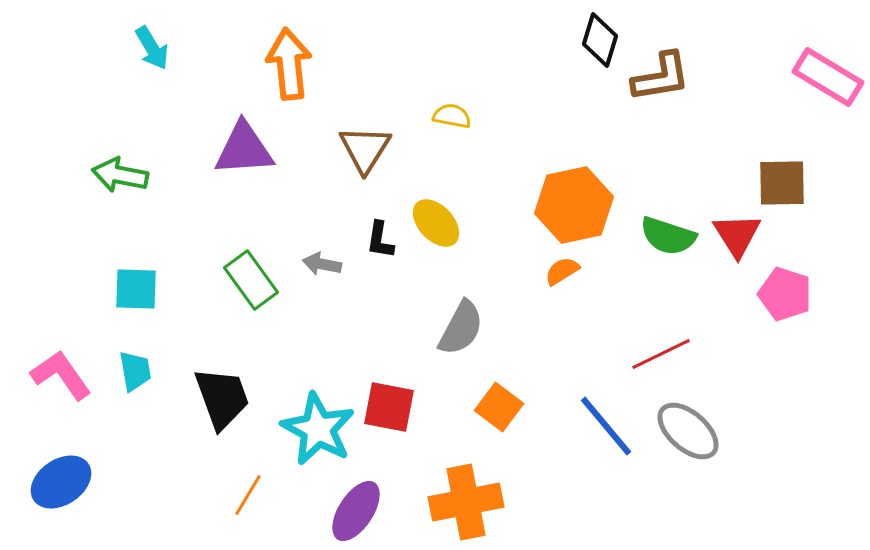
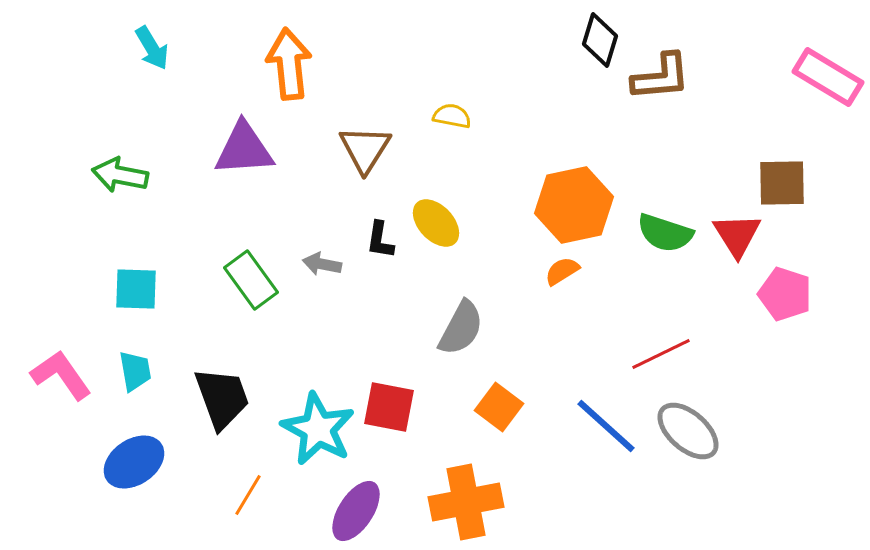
brown L-shape: rotated 4 degrees clockwise
green semicircle: moved 3 px left, 3 px up
blue line: rotated 8 degrees counterclockwise
blue ellipse: moved 73 px right, 20 px up
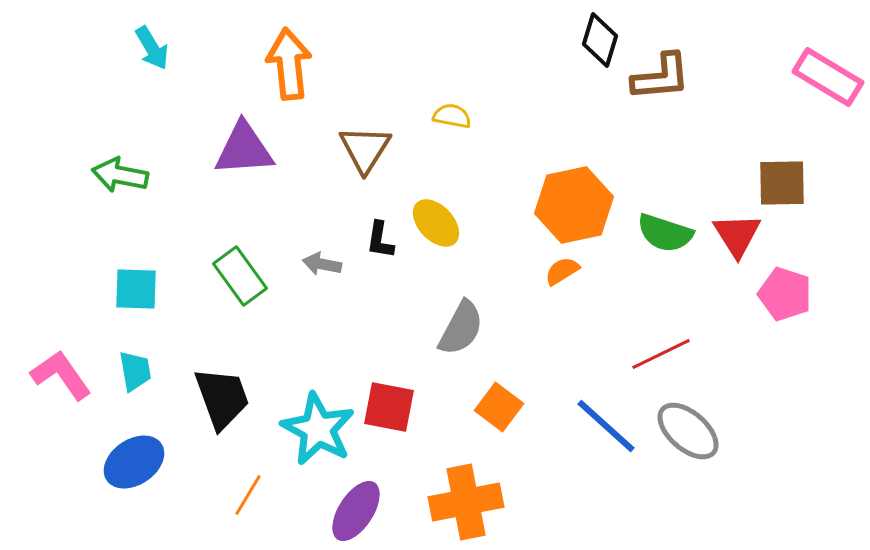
green rectangle: moved 11 px left, 4 px up
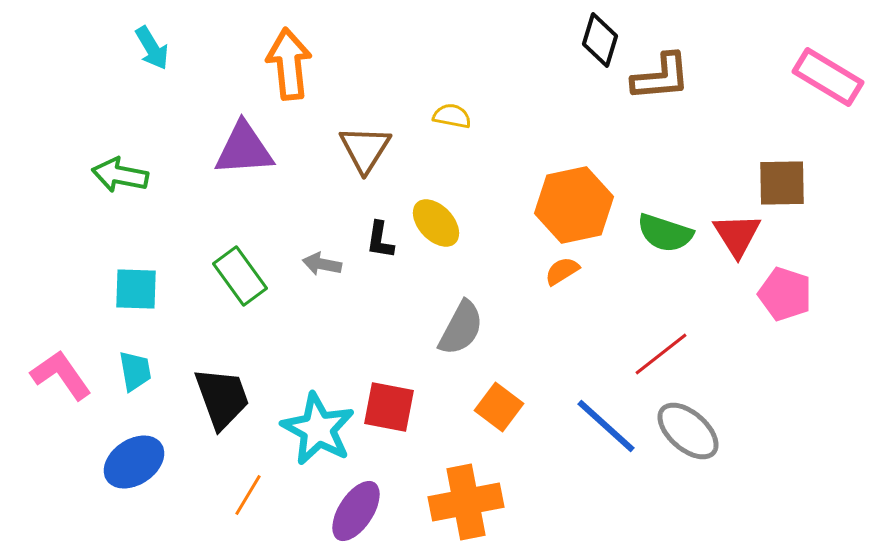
red line: rotated 12 degrees counterclockwise
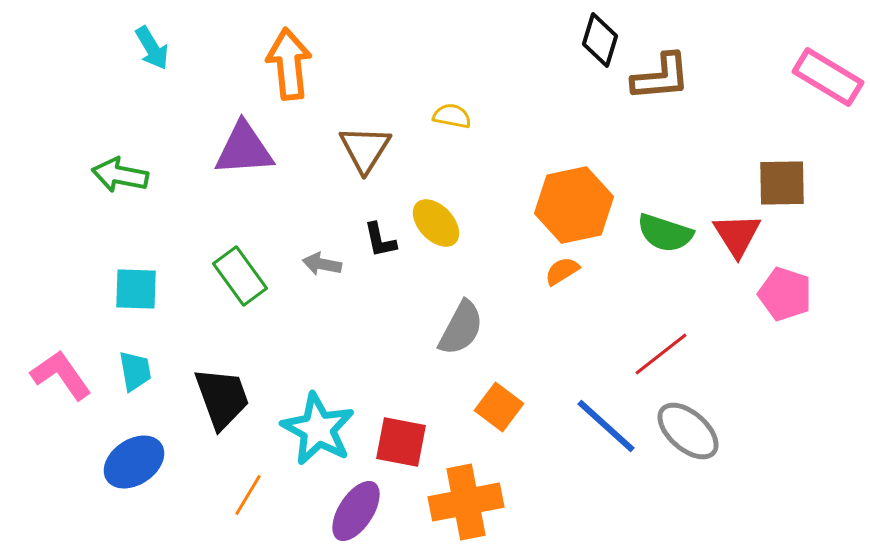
black L-shape: rotated 21 degrees counterclockwise
red square: moved 12 px right, 35 px down
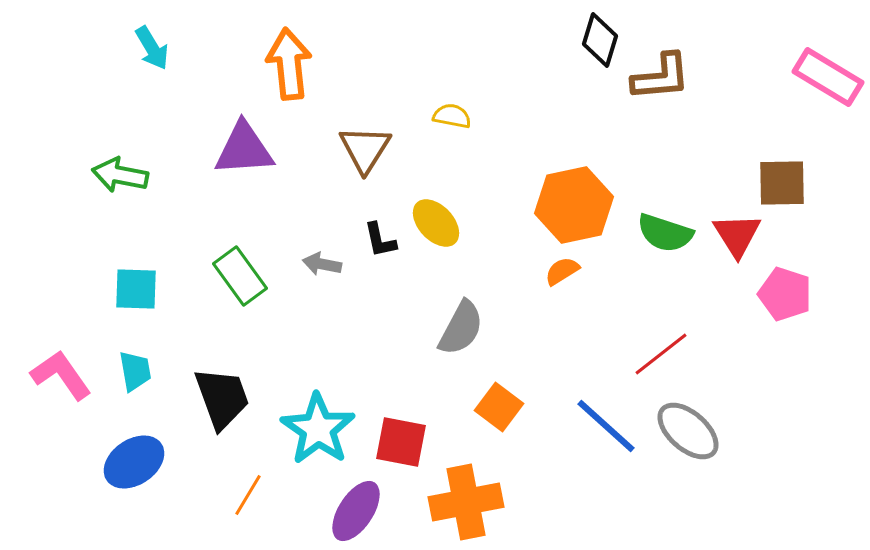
cyan star: rotated 6 degrees clockwise
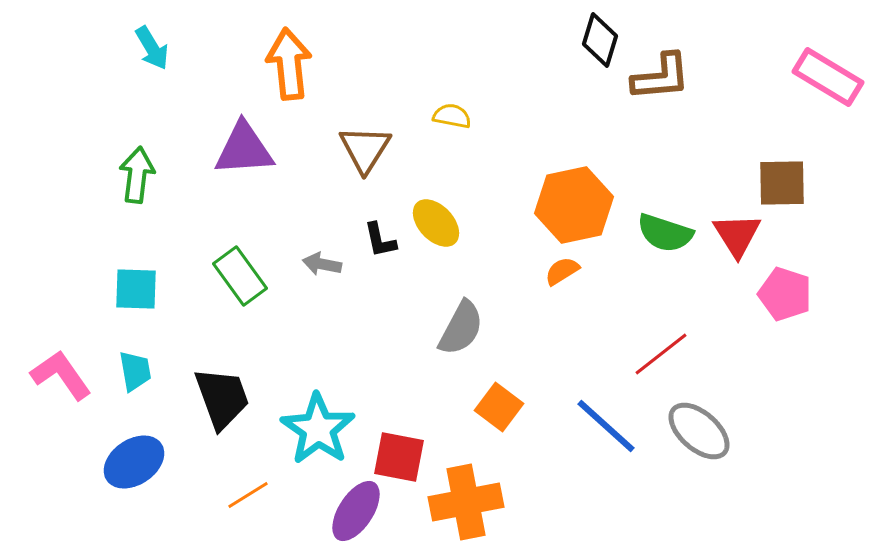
green arrow: moved 17 px right; rotated 86 degrees clockwise
gray ellipse: moved 11 px right
red square: moved 2 px left, 15 px down
orange line: rotated 27 degrees clockwise
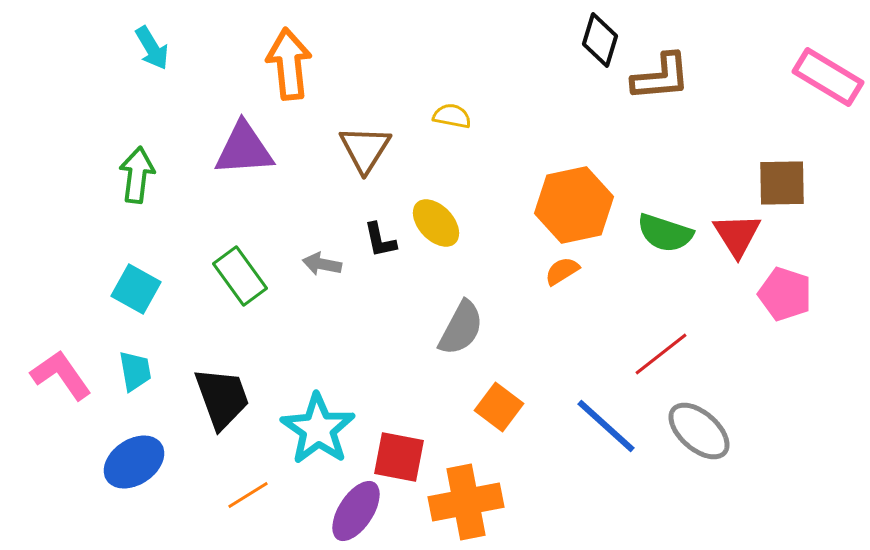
cyan square: rotated 27 degrees clockwise
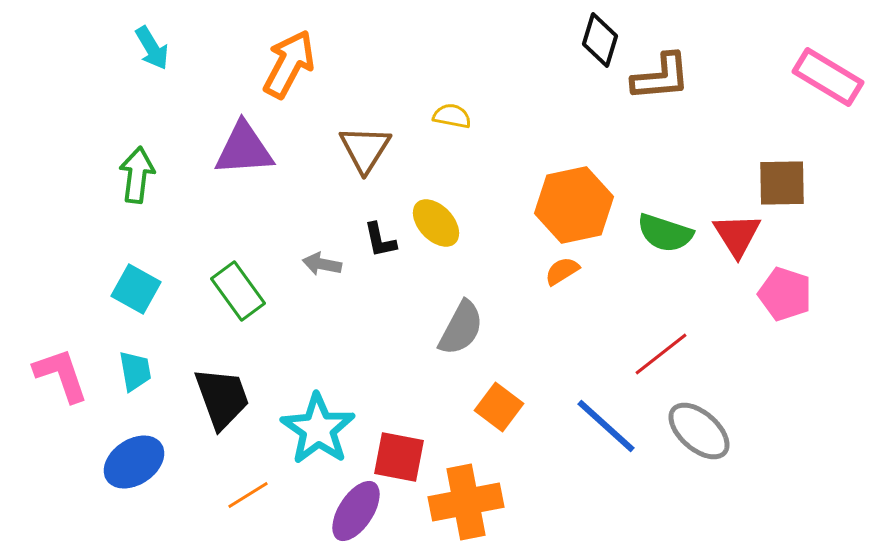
orange arrow: rotated 34 degrees clockwise
green rectangle: moved 2 px left, 15 px down
pink L-shape: rotated 16 degrees clockwise
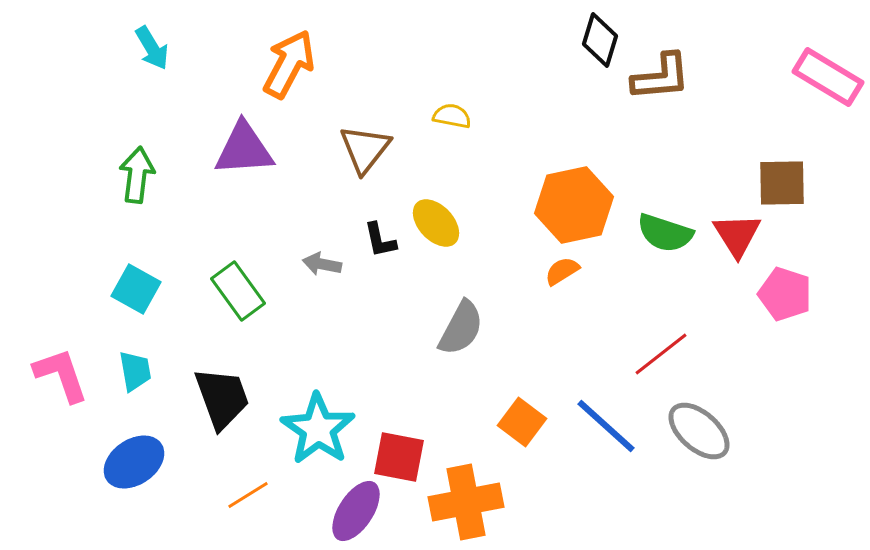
brown triangle: rotated 6 degrees clockwise
orange square: moved 23 px right, 15 px down
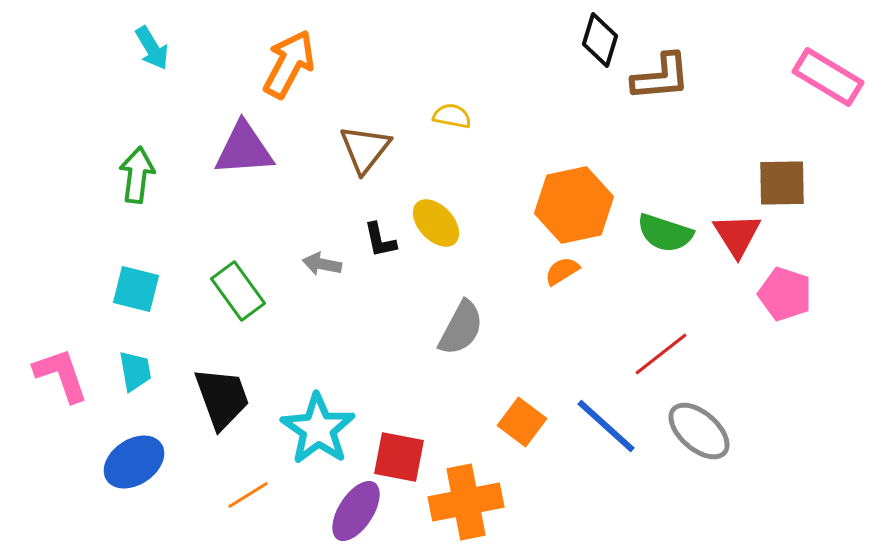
cyan square: rotated 15 degrees counterclockwise
